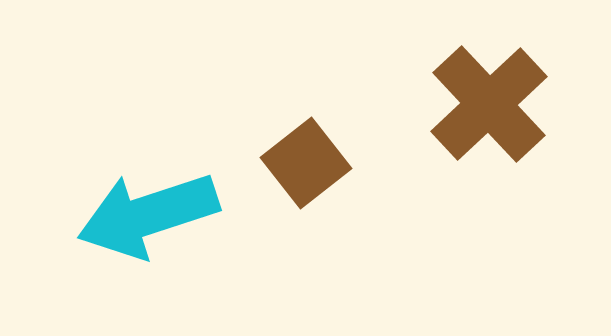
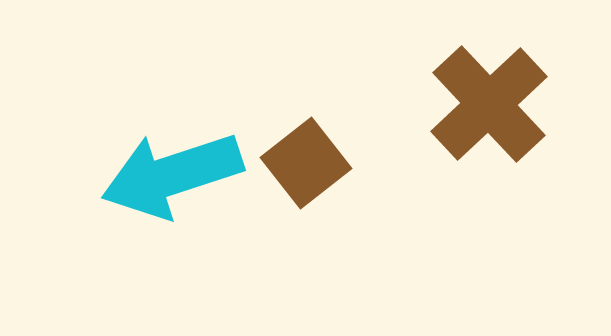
cyan arrow: moved 24 px right, 40 px up
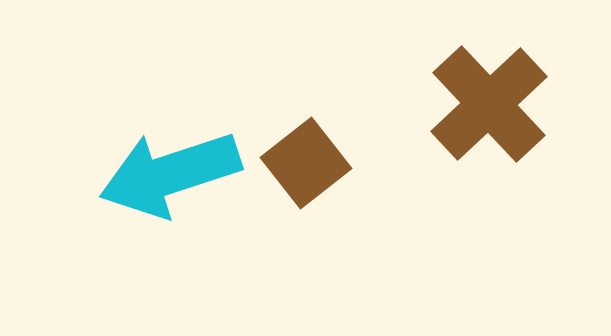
cyan arrow: moved 2 px left, 1 px up
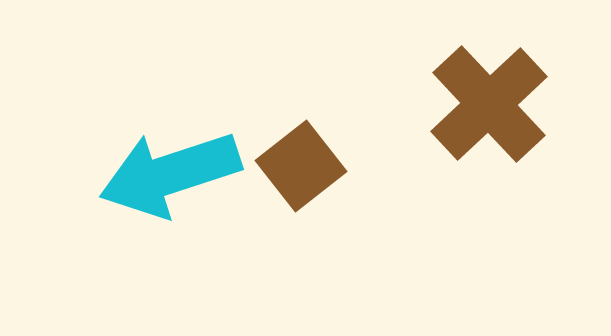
brown square: moved 5 px left, 3 px down
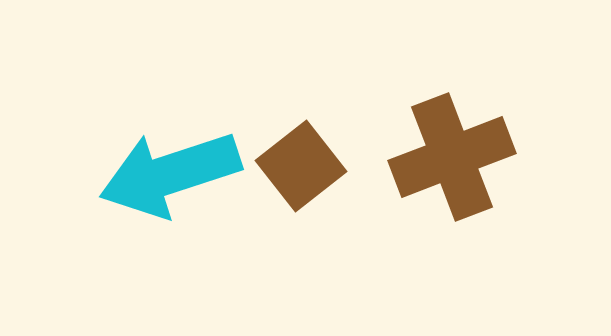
brown cross: moved 37 px left, 53 px down; rotated 22 degrees clockwise
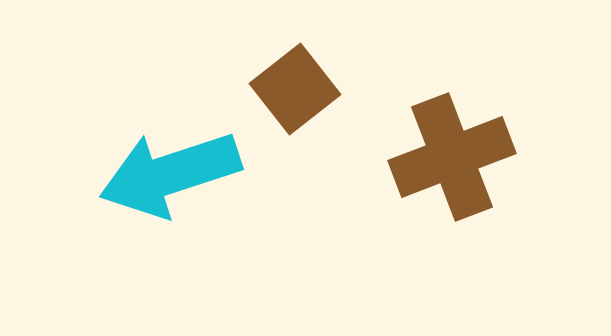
brown square: moved 6 px left, 77 px up
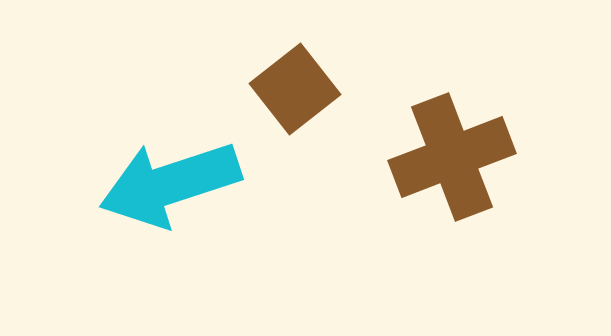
cyan arrow: moved 10 px down
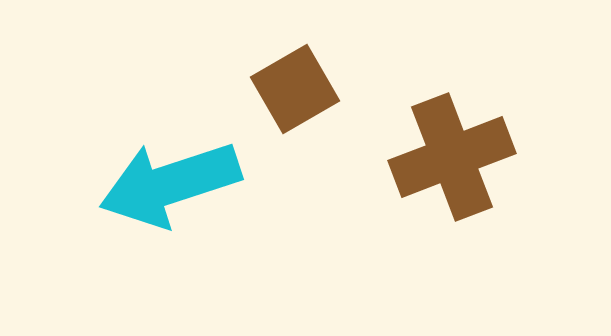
brown square: rotated 8 degrees clockwise
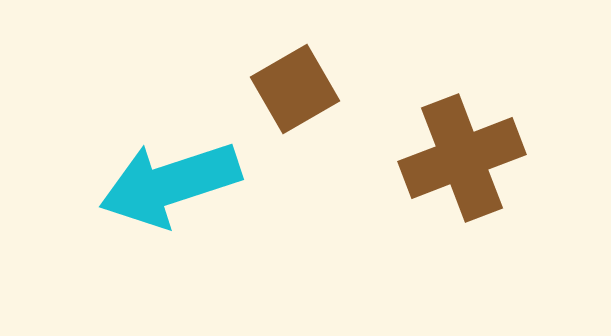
brown cross: moved 10 px right, 1 px down
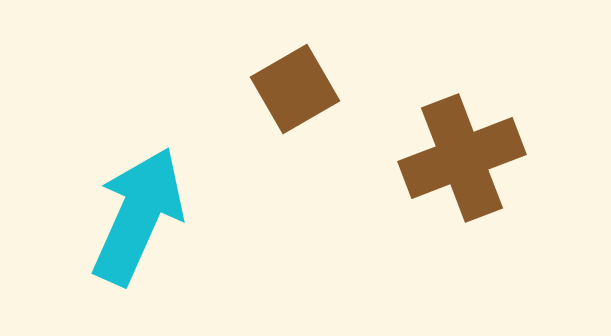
cyan arrow: moved 32 px left, 32 px down; rotated 132 degrees clockwise
